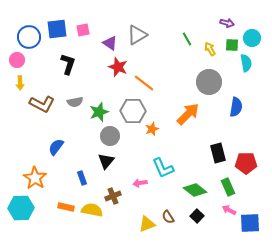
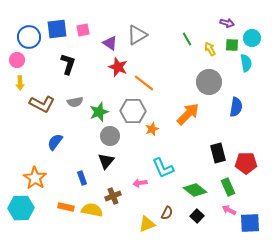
blue semicircle at (56, 147): moved 1 px left, 5 px up
brown semicircle at (168, 217): moved 1 px left, 4 px up; rotated 120 degrees counterclockwise
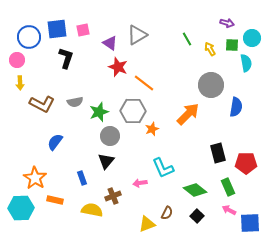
black L-shape at (68, 64): moved 2 px left, 6 px up
gray circle at (209, 82): moved 2 px right, 3 px down
orange rectangle at (66, 207): moved 11 px left, 7 px up
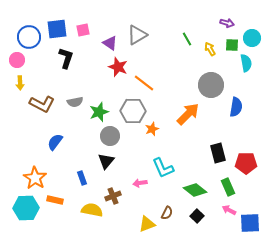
cyan hexagon at (21, 208): moved 5 px right
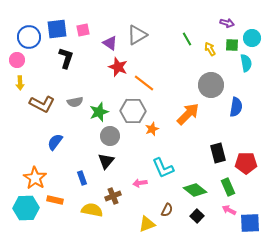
brown semicircle at (167, 213): moved 3 px up
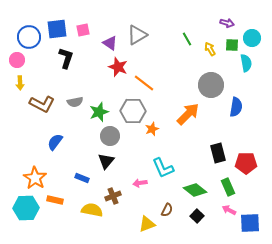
blue rectangle at (82, 178): rotated 48 degrees counterclockwise
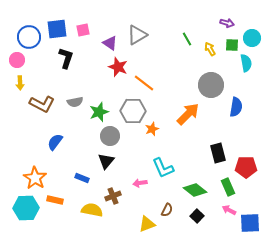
red pentagon at (246, 163): moved 4 px down
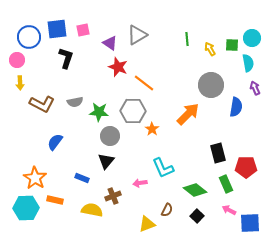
purple arrow at (227, 23): moved 28 px right, 65 px down; rotated 128 degrees counterclockwise
green line at (187, 39): rotated 24 degrees clockwise
cyan semicircle at (246, 63): moved 2 px right
green star at (99, 112): rotated 24 degrees clockwise
orange star at (152, 129): rotated 16 degrees counterclockwise
green rectangle at (228, 187): moved 2 px left, 3 px up
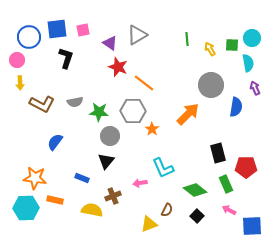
orange star at (35, 178): rotated 25 degrees counterclockwise
blue square at (250, 223): moved 2 px right, 3 px down
yellow triangle at (147, 224): moved 2 px right
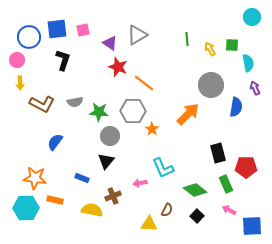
cyan circle at (252, 38): moved 21 px up
black L-shape at (66, 58): moved 3 px left, 2 px down
yellow triangle at (149, 224): rotated 24 degrees clockwise
